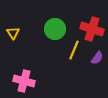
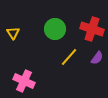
yellow line: moved 5 px left, 7 px down; rotated 18 degrees clockwise
pink cross: rotated 10 degrees clockwise
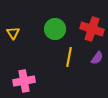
yellow line: rotated 30 degrees counterclockwise
pink cross: rotated 35 degrees counterclockwise
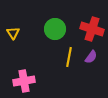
purple semicircle: moved 6 px left, 1 px up
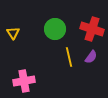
yellow line: rotated 24 degrees counterclockwise
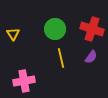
yellow triangle: moved 1 px down
yellow line: moved 8 px left, 1 px down
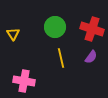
green circle: moved 2 px up
pink cross: rotated 20 degrees clockwise
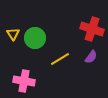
green circle: moved 20 px left, 11 px down
yellow line: moved 1 px left, 1 px down; rotated 72 degrees clockwise
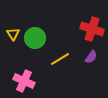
pink cross: rotated 15 degrees clockwise
